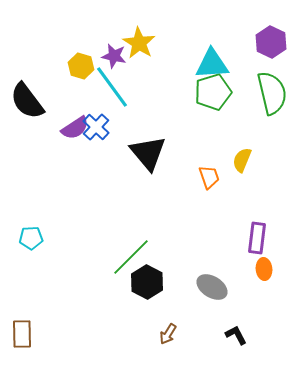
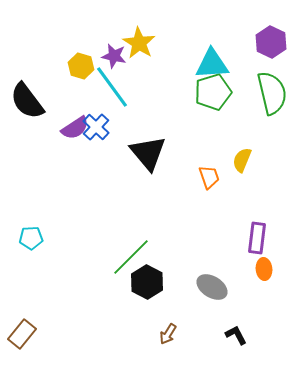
brown rectangle: rotated 40 degrees clockwise
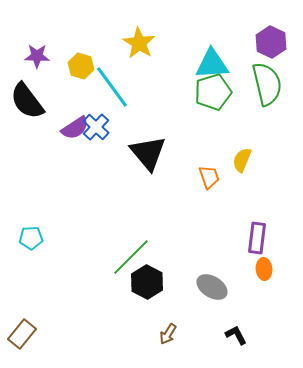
purple star: moved 77 px left; rotated 10 degrees counterclockwise
green semicircle: moved 5 px left, 9 px up
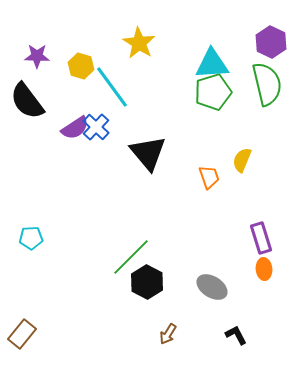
purple rectangle: moved 4 px right; rotated 24 degrees counterclockwise
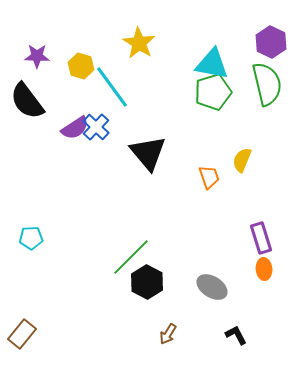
cyan triangle: rotated 15 degrees clockwise
